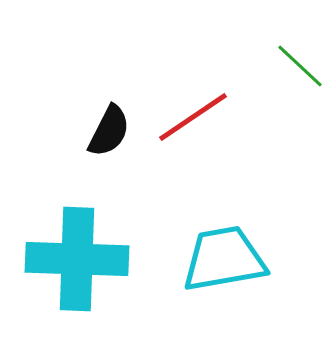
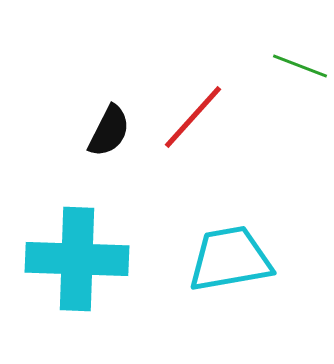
green line: rotated 22 degrees counterclockwise
red line: rotated 14 degrees counterclockwise
cyan trapezoid: moved 6 px right
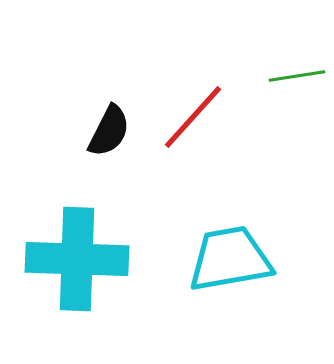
green line: moved 3 px left, 10 px down; rotated 30 degrees counterclockwise
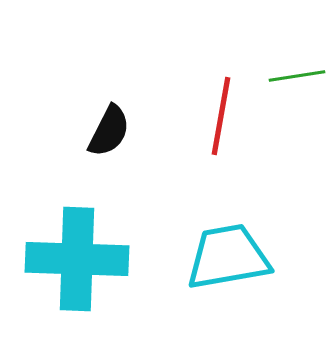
red line: moved 28 px right, 1 px up; rotated 32 degrees counterclockwise
cyan trapezoid: moved 2 px left, 2 px up
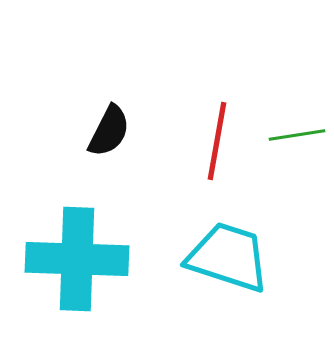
green line: moved 59 px down
red line: moved 4 px left, 25 px down
cyan trapezoid: rotated 28 degrees clockwise
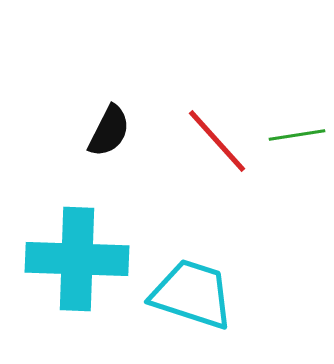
red line: rotated 52 degrees counterclockwise
cyan trapezoid: moved 36 px left, 37 px down
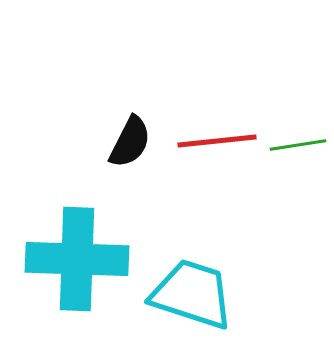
black semicircle: moved 21 px right, 11 px down
green line: moved 1 px right, 10 px down
red line: rotated 54 degrees counterclockwise
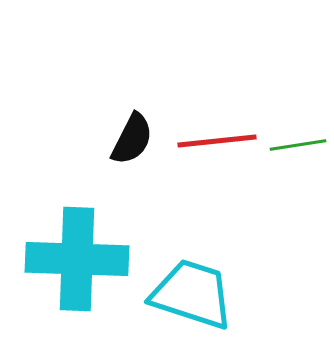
black semicircle: moved 2 px right, 3 px up
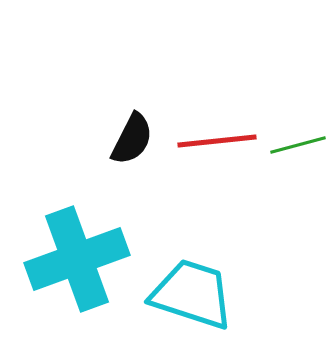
green line: rotated 6 degrees counterclockwise
cyan cross: rotated 22 degrees counterclockwise
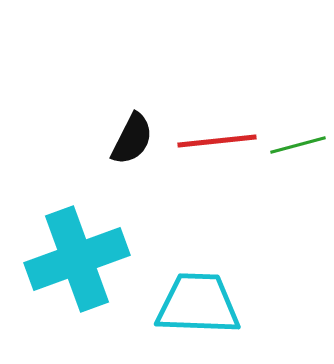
cyan trapezoid: moved 6 px right, 10 px down; rotated 16 degrees counterclockwise
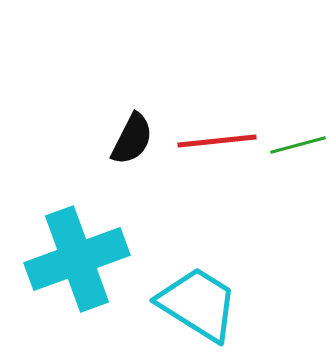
cyan trapezoid: rotated 30 degrees clockwise
